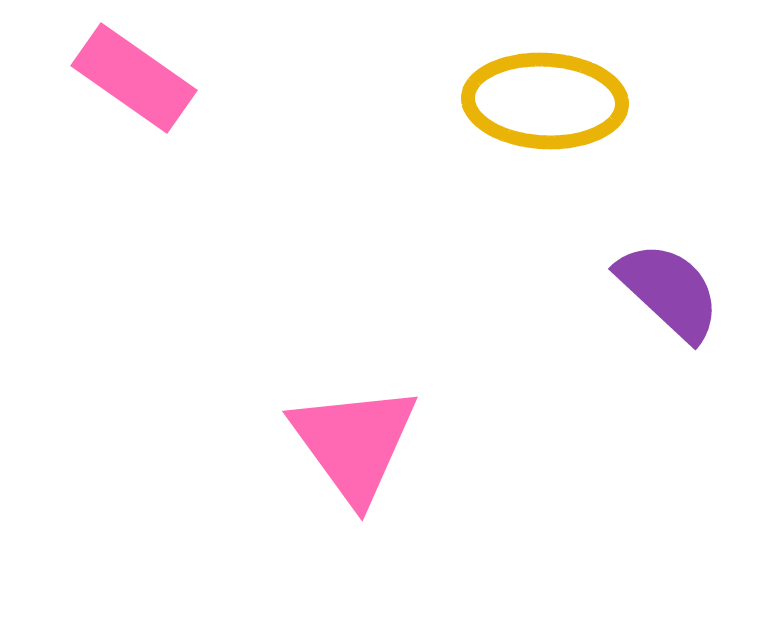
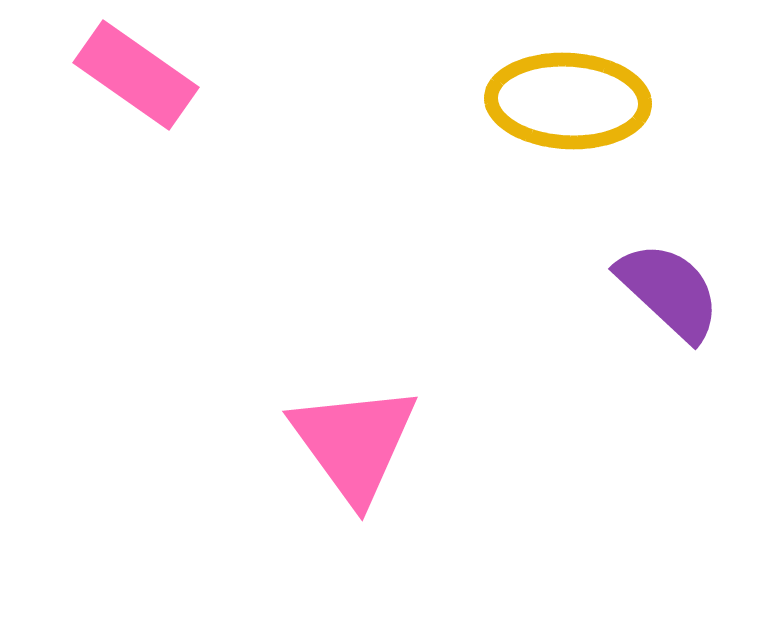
pink rectangle: moved 2 px right, 3 px up
yellow ellipse: moved 23 px right
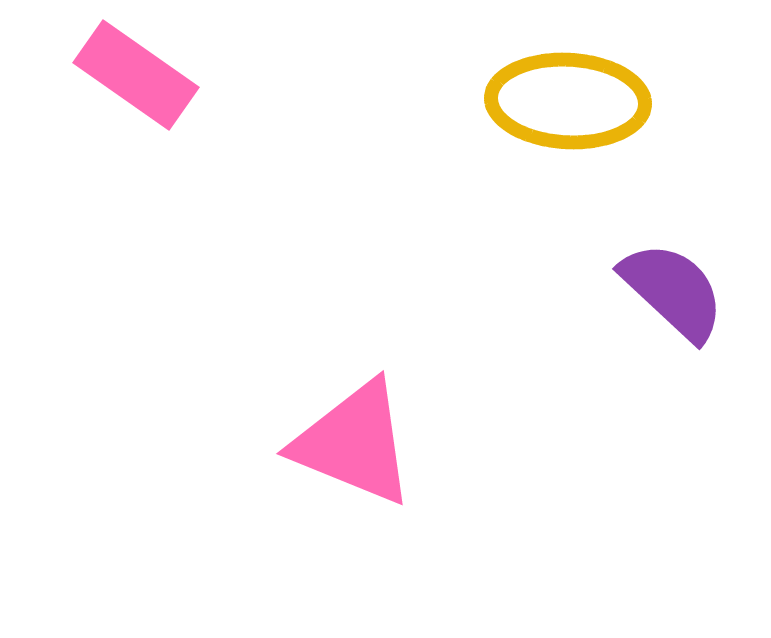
purple semicircle: moved 4 px right
pink triangle: rotated 32 degrees counterclockwise
